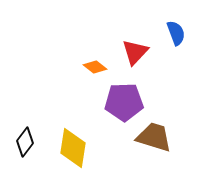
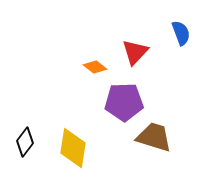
blue semicircle: moved 5 px right
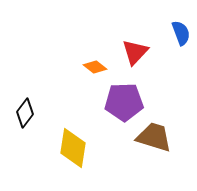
black diamond: moved 29 px up
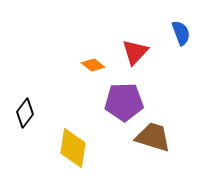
orange diamond: moved 2 px left, 2 px up
brown trapezoid: moved 1 px left
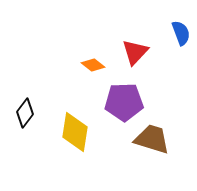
brown trapezoid: moved 1 px left, 2 px down
yellow diamond: moved 2 px right, 16 px up
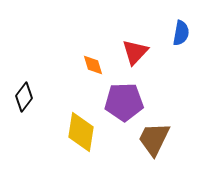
blue semicircle: rotated 30 degrees clockwise
orange diamond: rotated 35 degrees clockwise
black diamond: moved 1 px left, 16 px up
yellow diamond: moved 6 px right
brown trapezoid: moved 2 px right; rotated 81 degrees counterclockwise
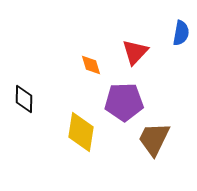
orange diamond: moved 2 px left
black diamond: moved 2 px down; rotated 36 degrees counterclockwise
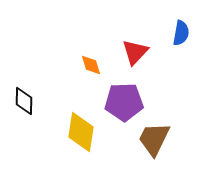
black diamond: moved 2 px down
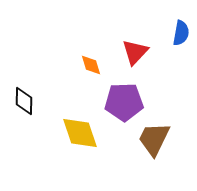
yellow diamond: moved 1 px left, 1 px down; rotated 27 degrees counterclockwise
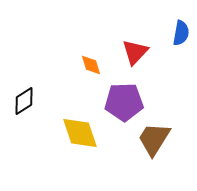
black diamond: rotated 56 degrees clockwise
brown trapezoid: rotated 6 degrees clockwise
